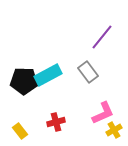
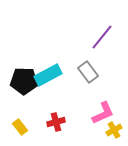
yellow rectangle: moved 4 px up
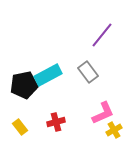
purple line: moved 2 px up
black pentagon: moved 4 px down; rotated 12 degrees counterclockwise
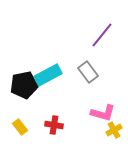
pink L-shape: rotated 40 degrees clockwise
red cross: moved 2 px left, 3 px down; rotated 24 degrees clockwise
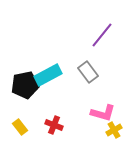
black pentagon: moved 1 px right
red cross: rotated 12 degrees clockwise
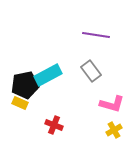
purple line: moved 6 px left; rotated 60 degrees clockwise
gray rectangle: moved 3 px right, 1 px up
pink L-shape: moved 9 px right, 9 px up
yellow rectangle: moved 24 px up; rotated 28 degrees counterclockwise
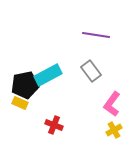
pink L-shape: rotated 110 degrees clockwise
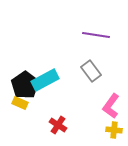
cyan rectangle: moved 3 px left, 5 px down
black pentagon: rotated 24 degrees counterclockwise
pink L-shape: moved 1 px left, 2 px down
red cross: moved 4 px right; rotated 12 degrees clockwise
yellow cross: rotated 35 degrees clockwise
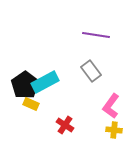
cyan rectangle: moved 2 px down
yellow rectangle: moved 11 px right, 1 px down
red cross: moved 7 px right
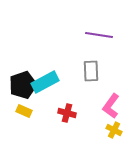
purple line: moved 3 px right
gray rectangle: rotated 35 degrees clockwise
black pentagon: moved 2 px left; rotated 16 degrees clockwise
yellow rectangle: moved 7 px left, 7 px down
red cross: moved 2 px right, 12 px up; rotated 18 degrees counterclockwise
yellow cross: rotated 21 degrees clockwise
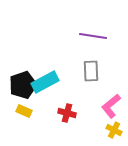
purple line: moved 6 px left, 1 px down
pink L-shape: rotated 15 degrees clockwise
